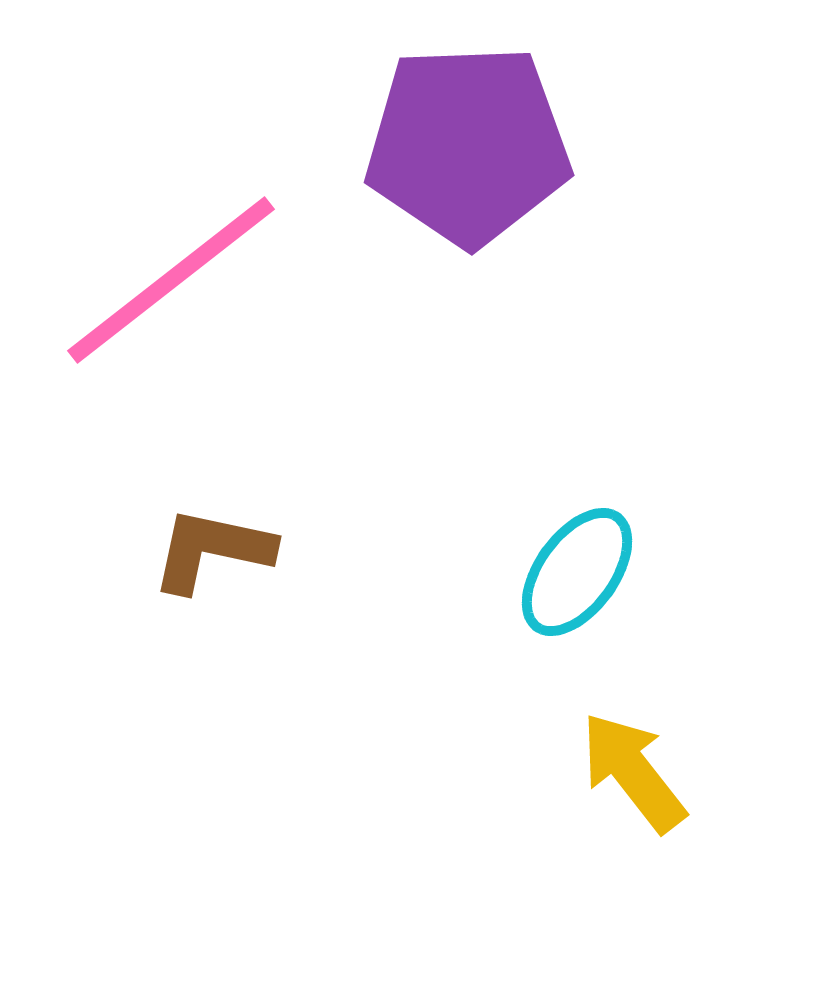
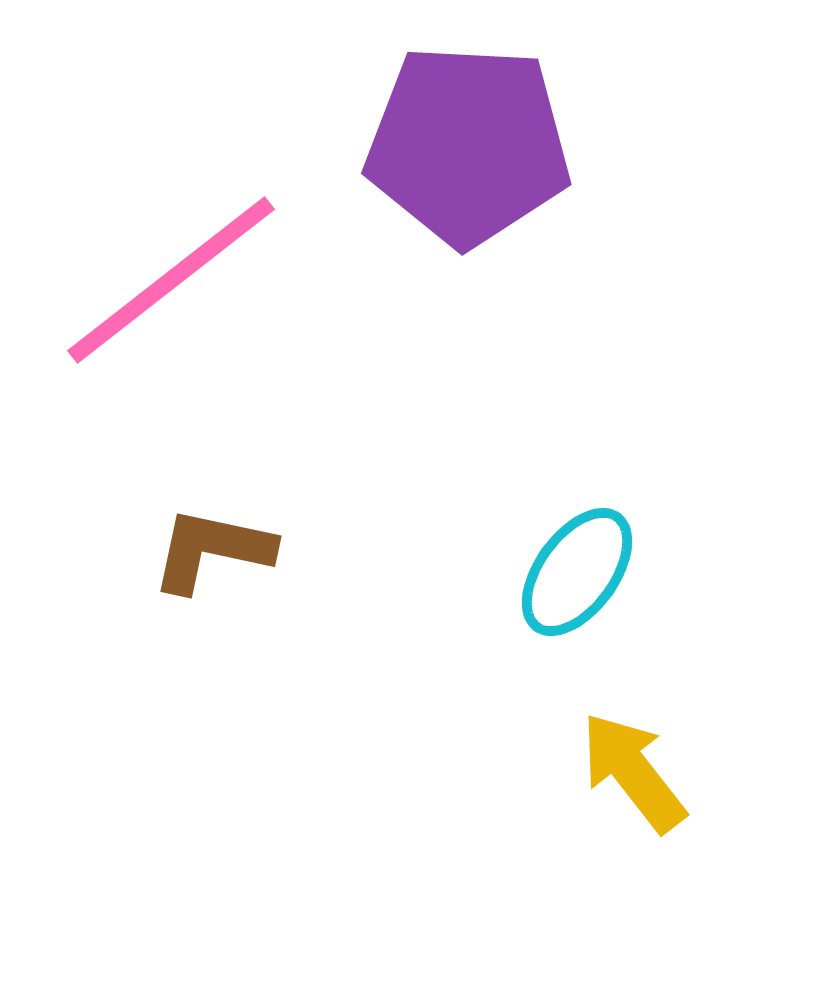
purple pentagon: rotated 5 degrees clockwise
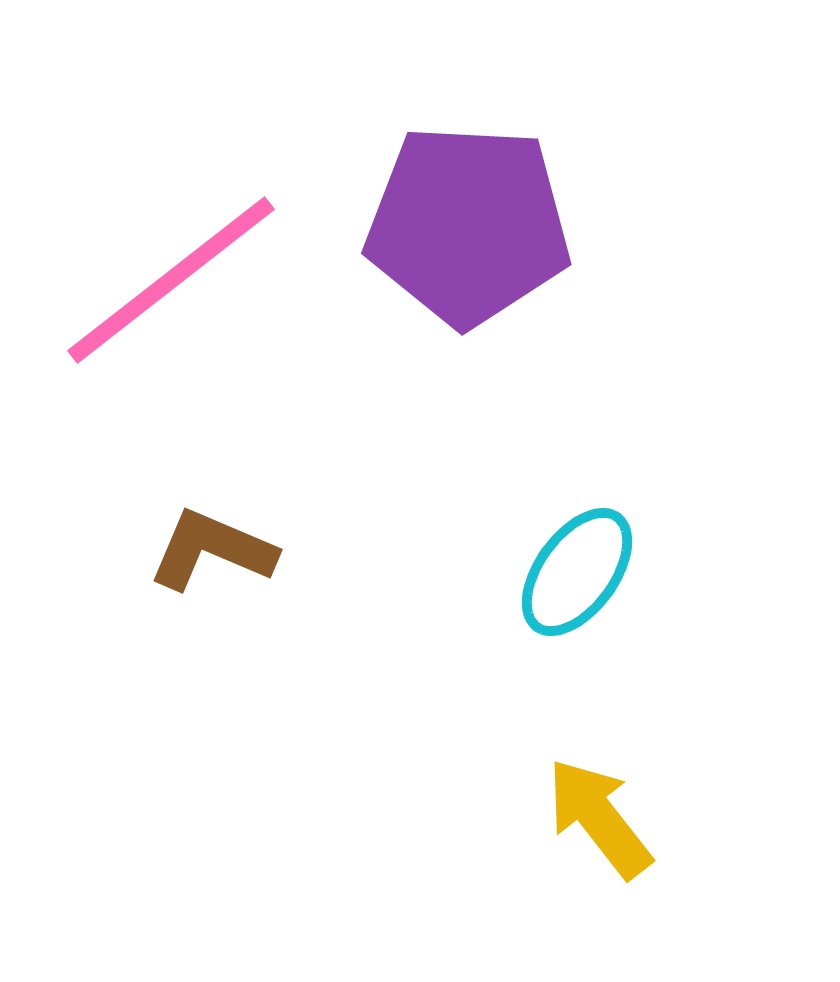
purple pentagon: moved 80 px down
brown L-shape: rotated 11 degrees clockwise
yellow arrow: moved 34 px left, 46 px down
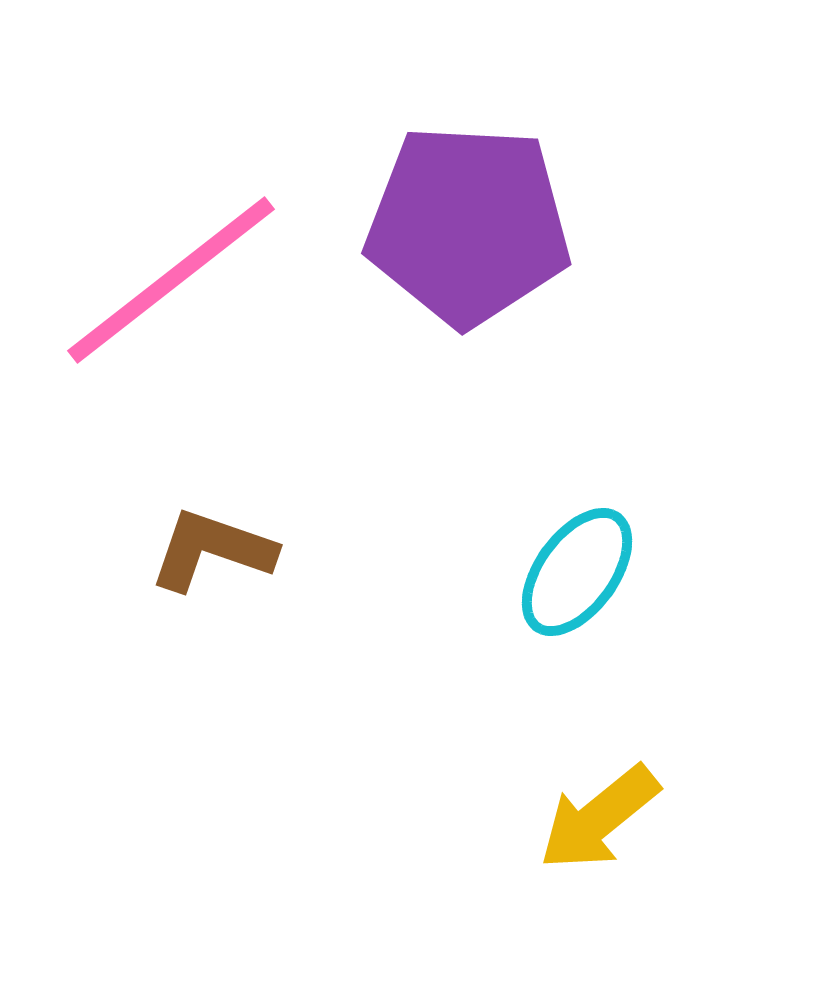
brown L-shape: rotated 4 degrees counterclockwise
yellow arrow: rotated 91 degrees counterclockwise
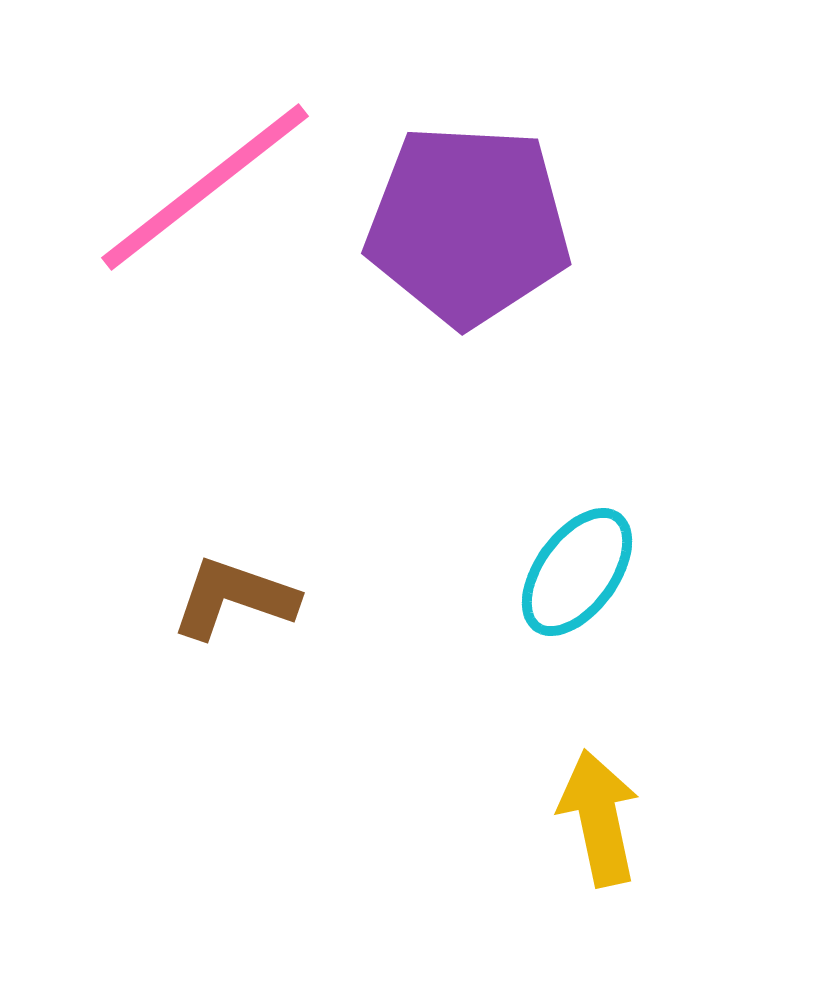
pink line: moved 34 px right, 93 px up
brown L-shape: moved 22 px right, 48 px down
yellow arrow: rotated 117 degrees clockwise
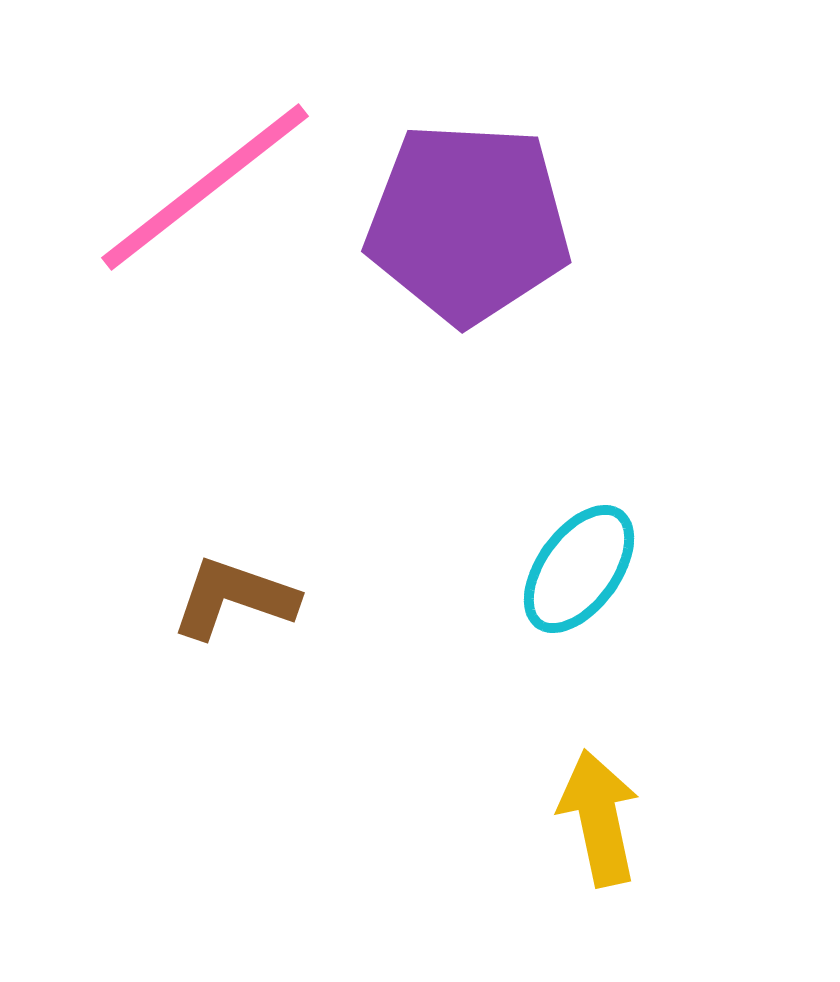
purple pentagon: moved 2 px up
cyan ellipse: moved 2 px right, 3 px up
